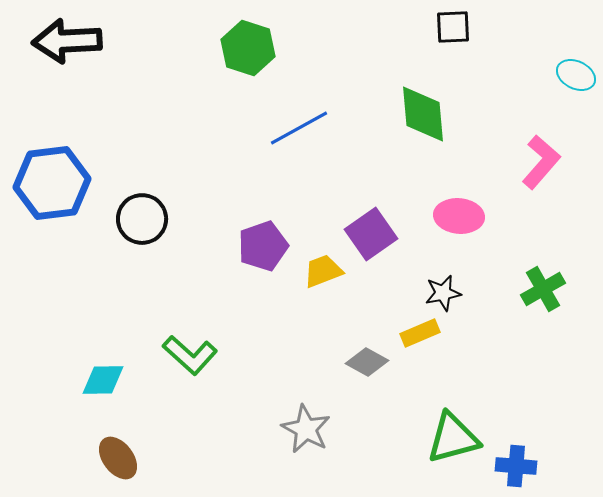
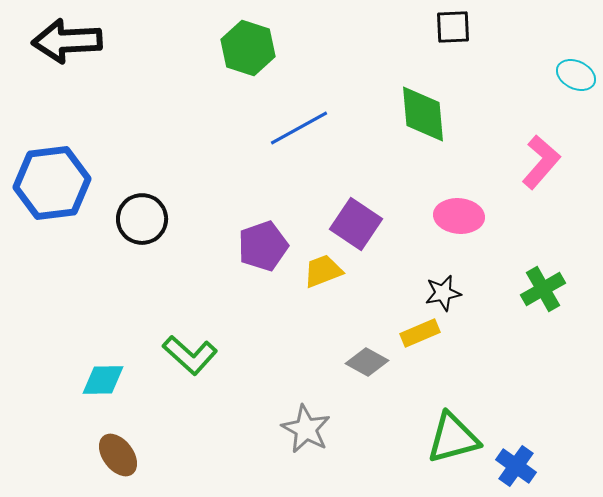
purple square: moved 15 px left, 10 px up; rotated 21 degrees counterclockwise
brown ellipse: moved 3 px up
blue cross: rotated 30 degrees clockwise
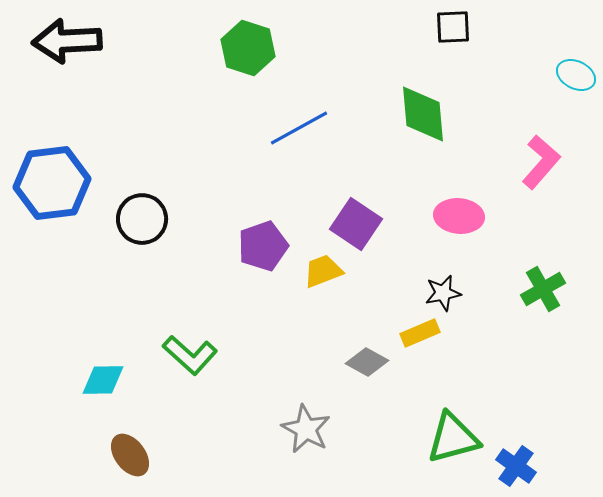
brown ellipse: moved 12 px right
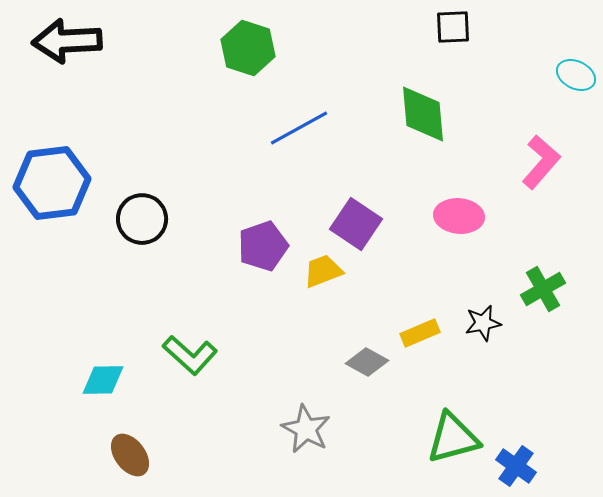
black star: moved 40 px right, 30 px down
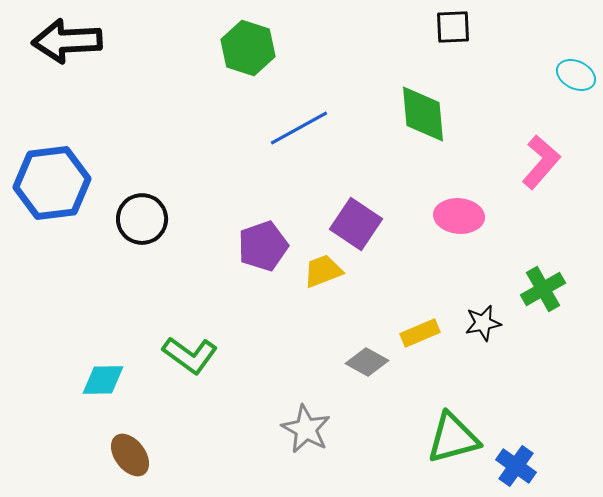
green L-shape: rotated 6 degrees counterclockwise
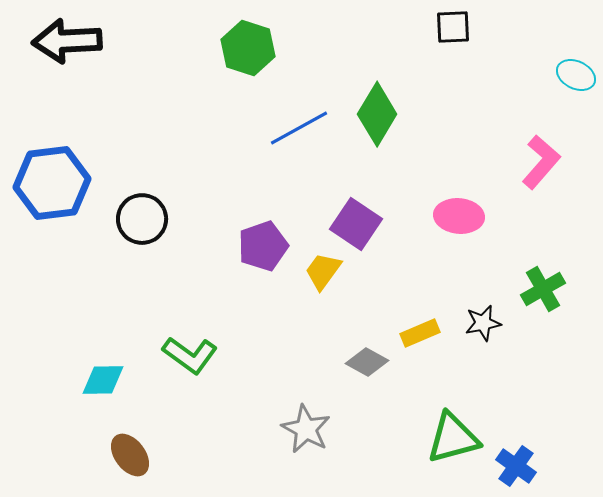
green diamond: moved 46 px left; rotated 36 degrees clockwise
yellow trapezoid: rotated 33 degrees counterclockwise
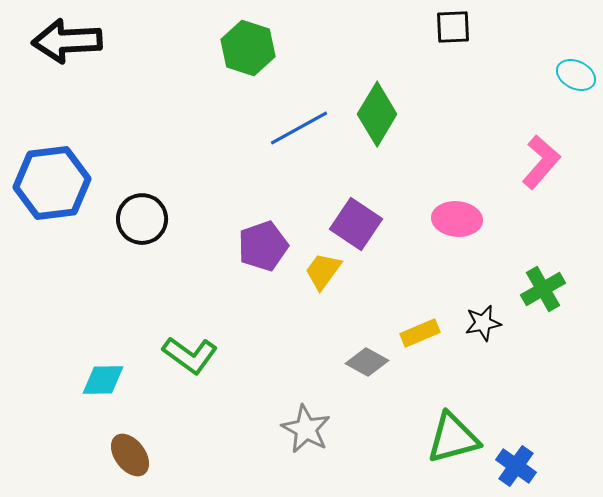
pink ellipse: moved 2 px left, 3 px down
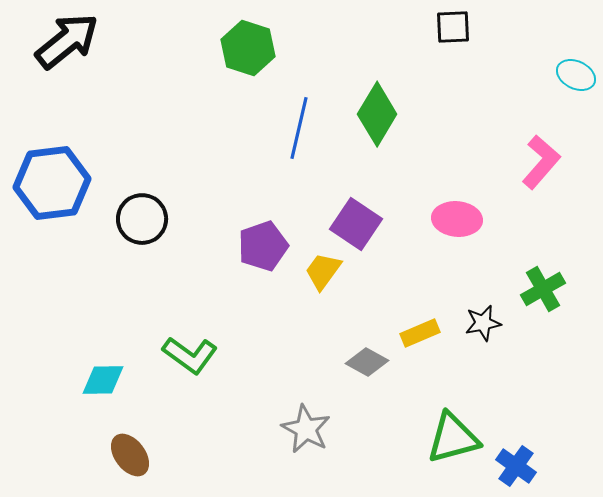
black arrow: rotated 144 degrees clockwise
blue line: rotated 48 degrees counterclockwise
